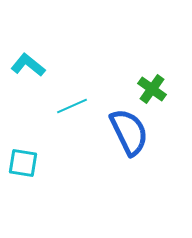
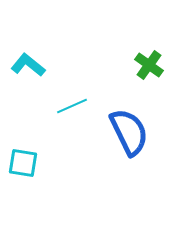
green cross: moved 3 px left, 24 px up
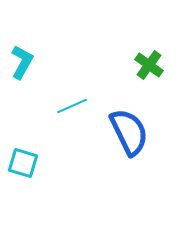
cyan L-shape: moved 6 px left, 3 px up; rotated 80 degrees clockwise
cyan square: rotated 8 degrees clockwise
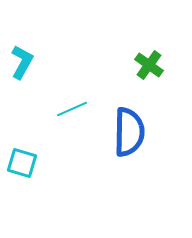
cyan line: moved 3 px down
blue semicircle: rotated 27 degrees clockwise
cyan square: moved 1 px left
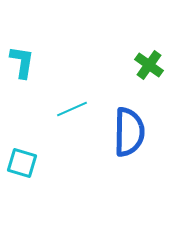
cyan L-shape: rotated 20 degrees counterclockwise
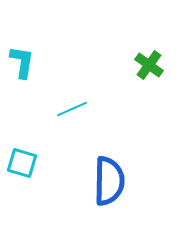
blue semicircle: moved 20 px left, 49 px down
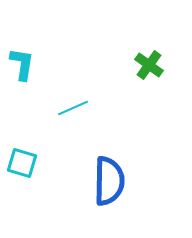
cyan L-shape: moved 2 px down
cyan line: moved 1 px right, 1 px up
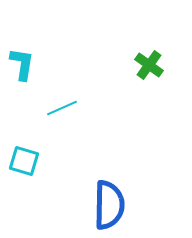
cyan line: moved 11 px left
cyan square: moved 2 px right, 2 px up
blue semicircle: moved 24 px down
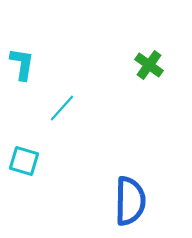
cyan line: rotated 24 degrees counterclockwise
blue semicircle: moved 21 px right, 4 px up
